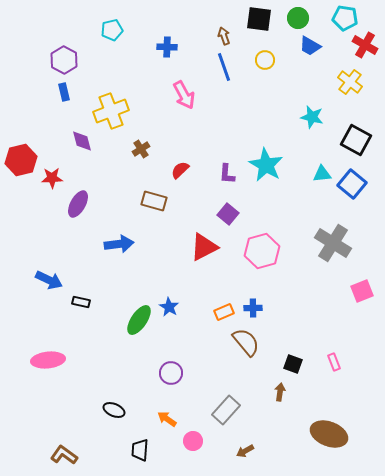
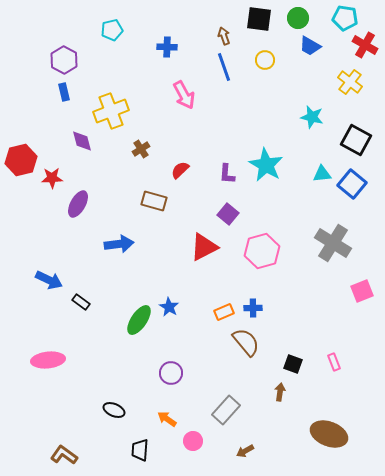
black rectangle at (81, 302): rotated 24 degrees clockwise
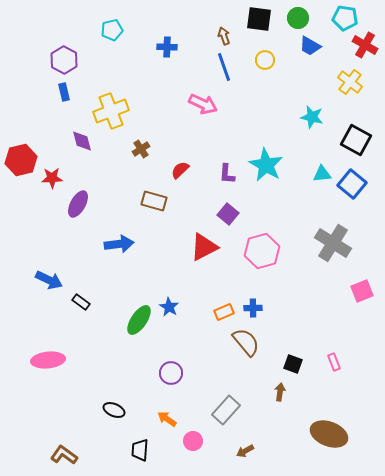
pink arrow at (184, 95): moved 19 px right, 9 px down; rotated 36 degrees counterclockwise
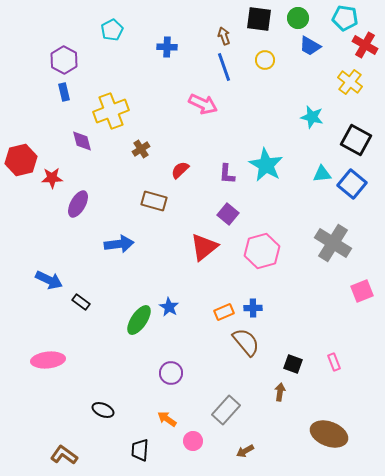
cyan pentagon at (112, 30): rotated 15 degrees counterclockwise
red triangle at (204, 247): rotated 12 degrees counterclockwise
black ellipse at (114, 410): moved 11 px left
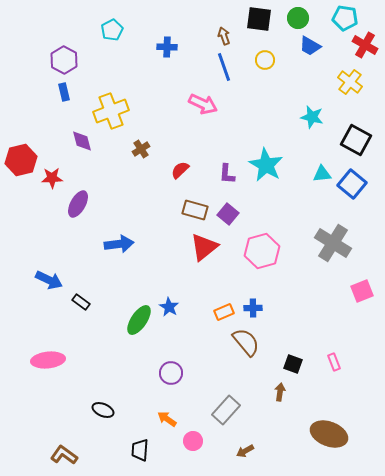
brown rectangle at (154, 201): moved 41 px right, 9 px down
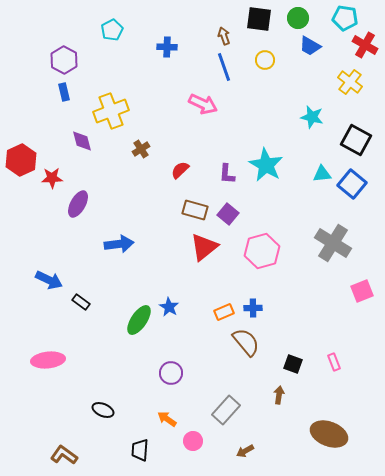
red hexagon at (21, 160): rotated 12 degrees counterclockwise
brown arrow at (280, 392): moved 1 px left, 3 px down
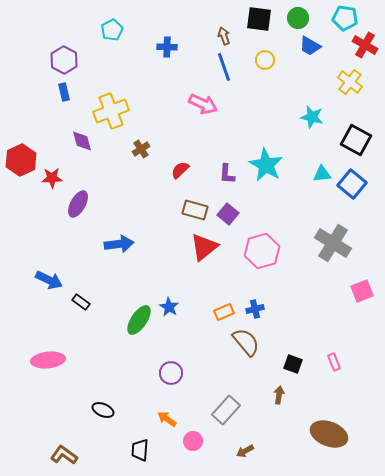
blue cross at (253, 308): moved 2 px right, 1 px down; rotated 12 degrees counterclockwise
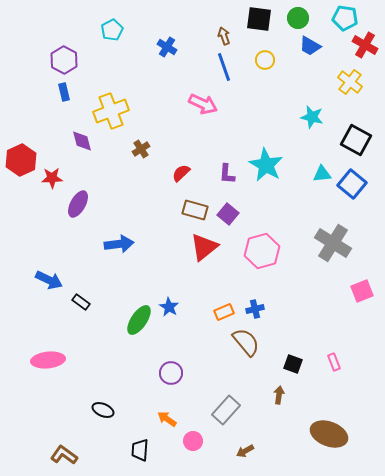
blue cross at (167, 47): rotated 30 degrees clockwise
red semicircle at (180, 170): moved 1 px right, 3 px down
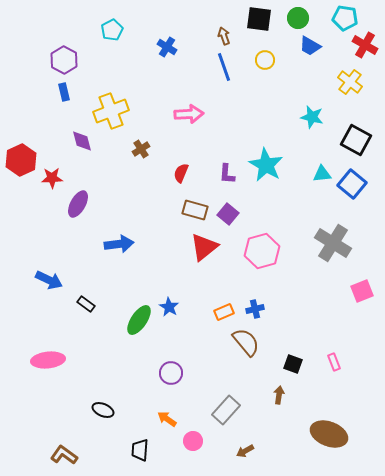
pink arrow at (203, 104): moved 14 px left, 10 px down; rotated 28 degrees counterclockwise
red semicircle at (181, 173): rotated 24 degrees counterclockwise
black rectangle at (81, 302): moved 5 px right, 2 px down
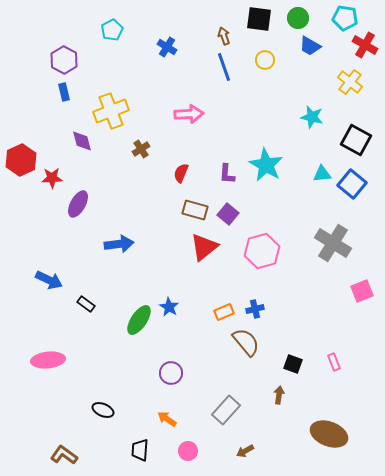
pink circle at (193, 441): moved 5 px left, 10 px down
